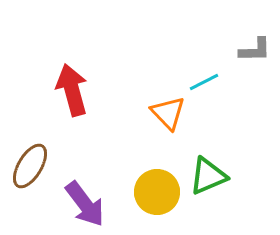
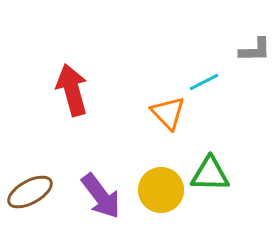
brown ellipse: moved 26 px down; rotated 30 degrees clockwise
green triangle: moved 2 px right, 2 px up; rotated 24 degrees clockwise
yellow circle: moved 4 px right, 2 px up
purple arrow: moved 16 px right, 8 px up
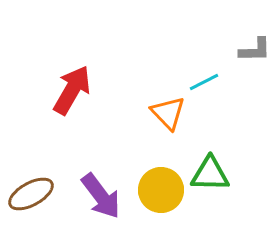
red arrow: rotated 45 degrees clockwise
brown ellipse: moved 1 px right, 2 px down
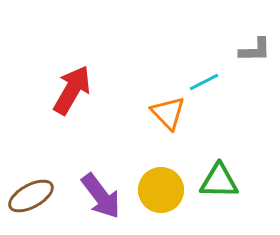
green triangle: moved 9 px right, 7 px down
brown ellipse: moved 2 px down
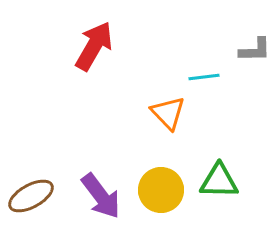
cyan line: moved 5 px up; rotated 20 degrees clockwise
red arrow: moved 22 px right, 44 px up
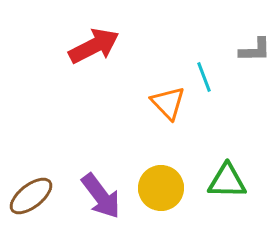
red arrow: rotated 33 degrees clockwise
cyan line: rotated 76 degrees clockwise
orange triangle: moved 10 px up
green triangle: moved 8 px right
yellow circle: moved 2 px up
brown ellipse: rotated 9 degrees counterclockwise
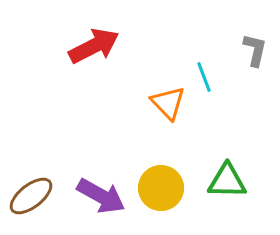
gray L-shape: rotated 76 degrees counterclockwise
purple arrow: rotated 24 degrees counterclockwise
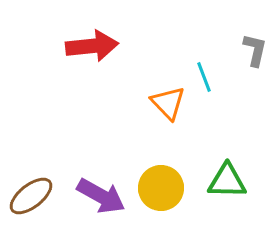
red arrow: moved 2 px left; rotated 21 degrees clockwise
